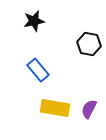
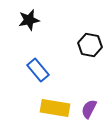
black star: moved 5 px left, 1 px up
black hexagon: moved 1 px right, 1 px down
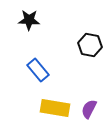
black star: rotated 15 degrees clockwise
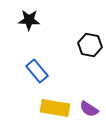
blue rectangle: moved 1 px left, 1 px down
purple semicircle: rotated 84 degrees counterclockwise
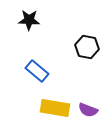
black hexagon: moved 3 px left, 2 px down
blue rectangle: rotated 10 degrees counterclockwise
purple semicircle: moved 1 px left, 1 px down; rotated 12 degrees counterclockwise
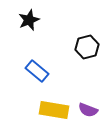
black star: rotated 25 degrees counterclockwise
black hexagon: rotated 25 degrees counterclockwise
yellow rectangle: moved 1 px left, 2 px down
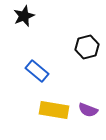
black star: moved 5 px left, 4 px up
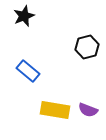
blue rectangle: moved 9 px left
yellow rectangle: moved 1 px right
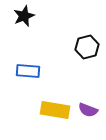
blue rectangle: rotated 35 degrees counterclockwise
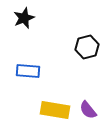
black star: moved 2 px down
purple semicircle: rotated 30 degrees clockwise
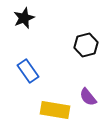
black hexagon: moved 1 px left, 2 px up
blue rectangle: rotated 50 degrees clockwise
purple semicircle: moved 13 px up
